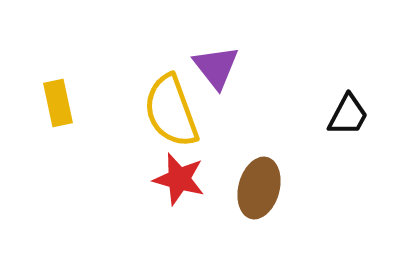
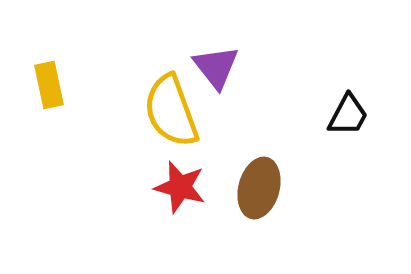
yellow rectangle: moved 9 px left, 18 px up
red star: moved 1 px right, 8 px down
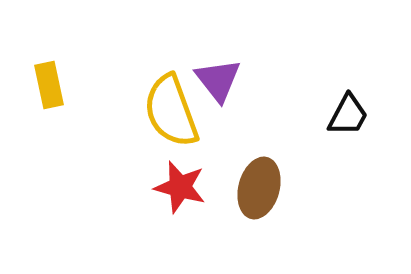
purple triangle: moved 2 px right, 13 px down
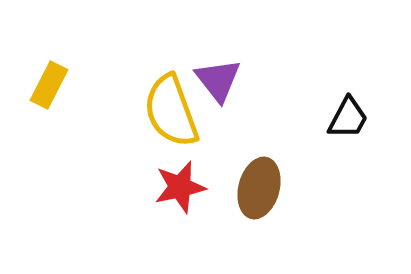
yellow rectangle: rotated 39 degrees clockwise
black trapezoid: moved 3 px down
red star: rotated 28 degrees counterclockwise
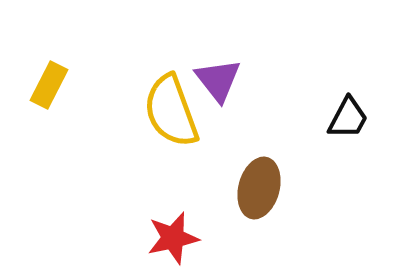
red star: moved 7 px left, 51 px down
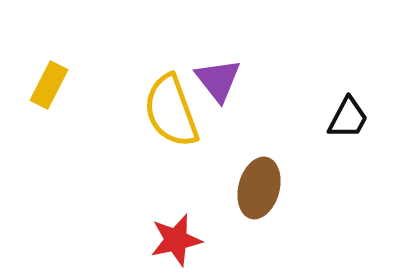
red star: moved 3 px right, 2 px down
